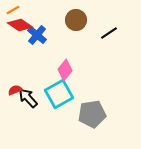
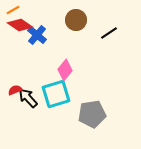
cyan square: moved 3 px left; rotated 12 degrees clockwise
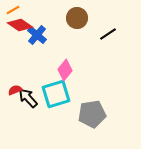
brown circle: moved 1 px right, 2 px up
black line: moved 1 px left, 1 px down
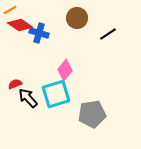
orange line: moved 3 px left
blue cross: moved 2 px right, 2 px up; rotated 24 degrees counterclockwise
red semicircle: moved 6 px up
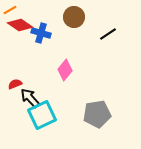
brown circle: moved 3 px left, 1 px up
blue cross: moved 2 px right
cyan square: moved 14 px left, 21 px down; rotated 8 degrees counterclockwise
black arrow: moved 2 px right
gray pentagon: moved 5 px right
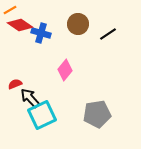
brown circle: moved 4 px right, 7 px down
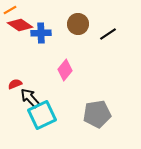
blue cross: rotated 18 degrees counterclockwise
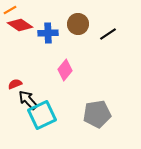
blue cross: moved 7 px right
black arrow: moved 2 px left, 2 px down
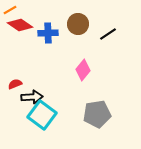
pink diamond: moved 18 px right
black arrow: moved 4 px right, 3 px up; rotated 130 degrees clockwise
cyan square: rotated 28 degrees counterclockwise
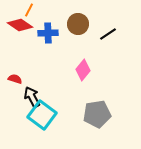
orange line: moved 19 px right; rotated 32 degrees counterclockwise
red semicircle: moved 5 px up; rotated 40 degrees clockwise
black arrow: rotated 115 degrees counterclockwise
